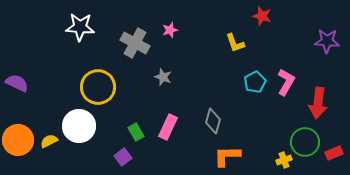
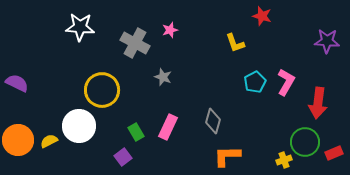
yellow circle: moved 4 px right, 3 px down
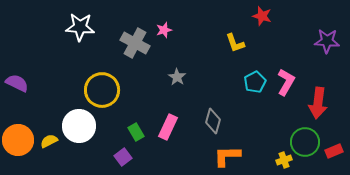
pink star: moved 6 px left
gray star: moved 14 px right; rotated 12 degrees clockwise
red rectangle: moved 2 px up
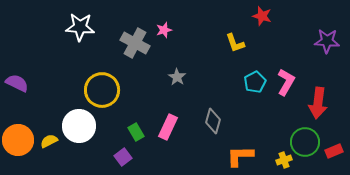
orange L-shape: moved 13 px right
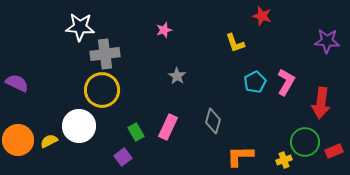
gray cross: moved 30 px left, 11 px down; rotated 36 degrees counterclockwise
gray star: moved 1 px up
red arrow: moved 3 px right
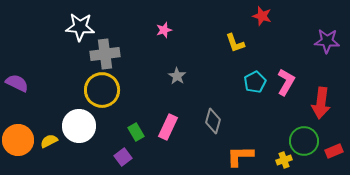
green circle: moved 1 px left, 1 px up
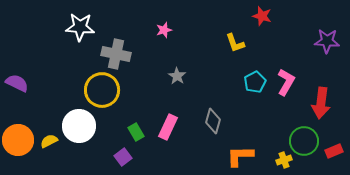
gray cross: moved 11 px right; rotated 20 degrees clockwise
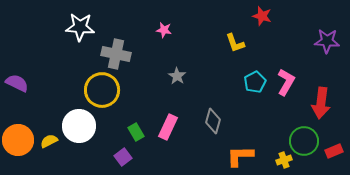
pink star: rotated 28 degrees clockwise
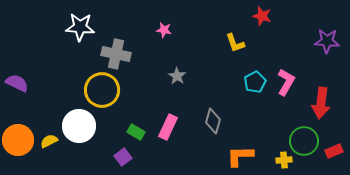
green rectangle: rotated 30 degrees counterclockwise
yellow cross: rotated 14 degrees clockwise
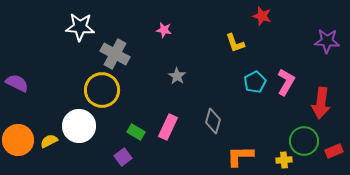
gray cross: moved 1 px left; rotated 16 degrees clockwise
